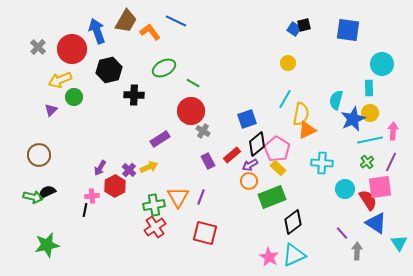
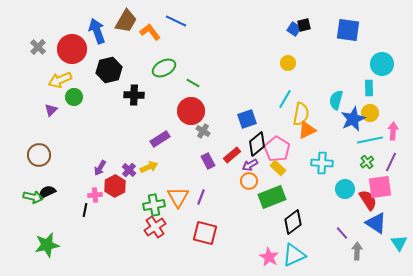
pink cross at (92, 196): moved 3 px right, 1 px up
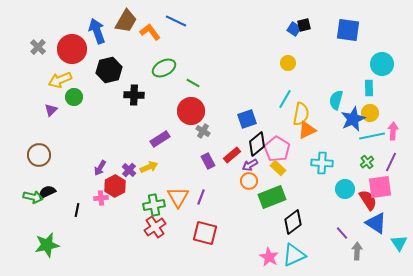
cyan line at (370, 140): moved 2 px right, 4 px up
pink cross at (95, 195): moved 6 px right, 3 px down
black line at (85, 210): moved 8 px left
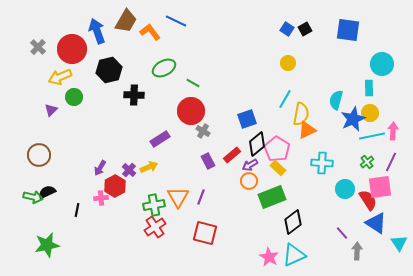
black square at (304, 25): moved 1 px right, 4 px down; rotated 16 degrees counterclockwise
blue square at (294, 29): moved 7 px left
yellow arrow at (60, 80): moved 3 px up
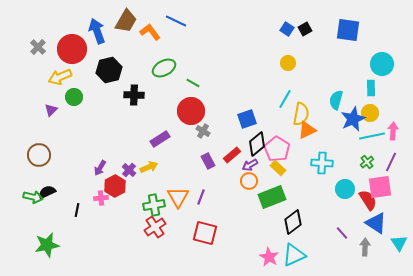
cyan rectangle at (369, 88): moved 2 px right
gray arrow at (357, 251): moved 8 px right, 4 px up
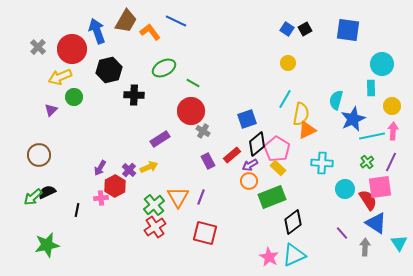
yellow circle at (370, 113): moved 22 px right, 7 px up
green arrow at (33, 197): rotated 126 degrees clockwise
green cross at (154, 205): rotated 30 degrees counterclockwise
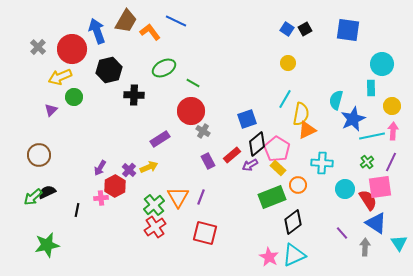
orange circle at (249, 181): moved 49 px right, 4 px down
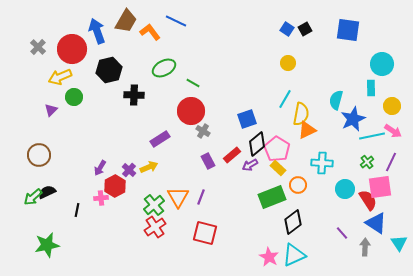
pink arrow at (393, 131): rotated 120 degrees clockwise
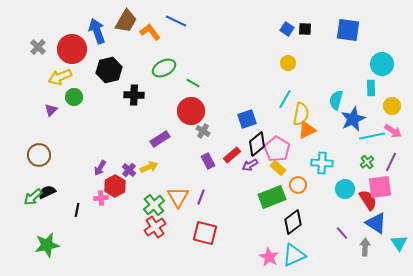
black square at (305, 29): rotated 32 degrees clockwise
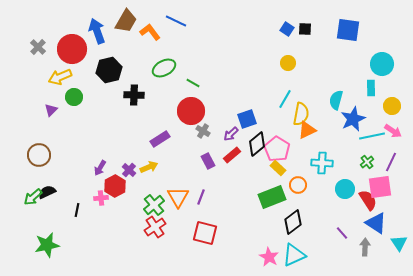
purple arrow at (250, 165): moved 19 px left, 31 px up; rotated 14 degrees counterclockwise
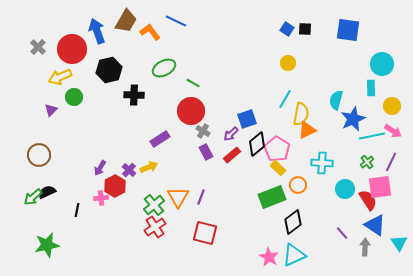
purple rectangle at (208, 161): moved 2 px left, 9 px up
blue triangle at (376, 223): moved 1 px left, 2 px down
